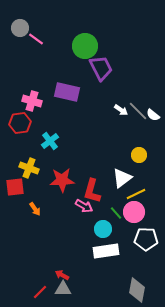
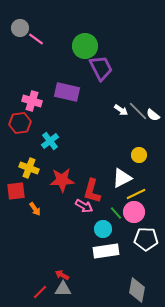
white triangle: rotated 10 degrees clockwise
red square: moved 1 px right, 4 px down
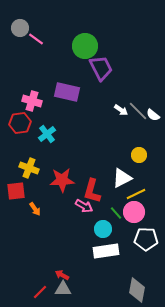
cyan cross: moved 3 px left, 7 px up
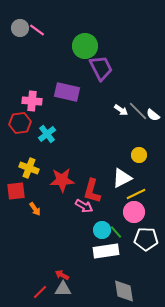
pink line: moved 1 px right, 9 px up
pink cross: rotated 12 degrees counterclockwise
green line: moved 19 px down
cyan circle: moved 1 px left, 1 px down
gray diamond: moved 13 px left, 1 px down; rotated 20 degrees counterclockwise
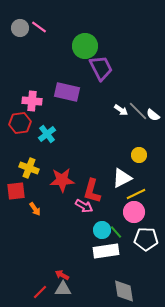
pink line: moved 2 px right, 3 px up
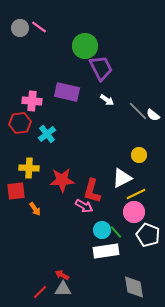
white arrow: moved 14 px left, 10 px up
yellow cross: rotated 18 degrees counterclockwise
white pentagon: moved 2 px right, 4 px up; rotated 20 degrees clockwise
gray diamond: moved 10 px right, 4 px up
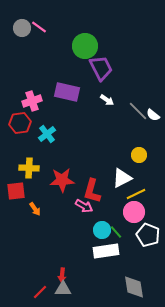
gray circle: moved 2 px right
pink cross: rotated 24 degrees counterclockwise
red arrow: rotated 112 degrees counterclockwise
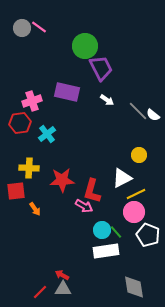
red arrow: rotated 112 degrees clockwise
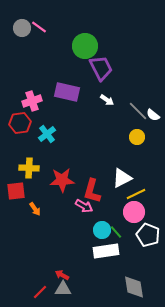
yellow circle: moved 2 px left, 18 px up
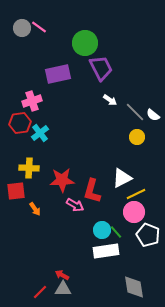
green circle: moved 3 px up
purple rectangle: moved 9 px left, 18 px up; rotated 25 degrees counterclockwise
white arrow: moved 3 px right
gray line: moved 3 px left, 1 px down
cyan cross: moved 7 px left, 1 px up
pink arrow: moved 9 px left, 1 px up
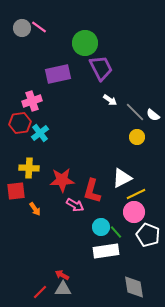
cyan circle: moved 1 px left, 3 px up
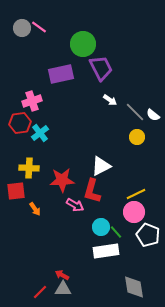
green circle: moved 2 px left, 1 px down
purple rectangle: moved 3 px right
white triangle: moved 21 px left, 12 px up
